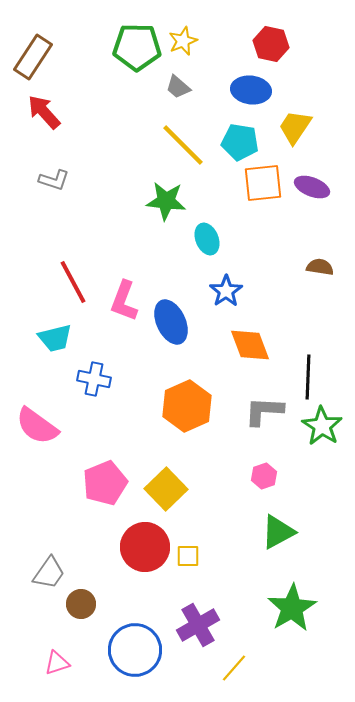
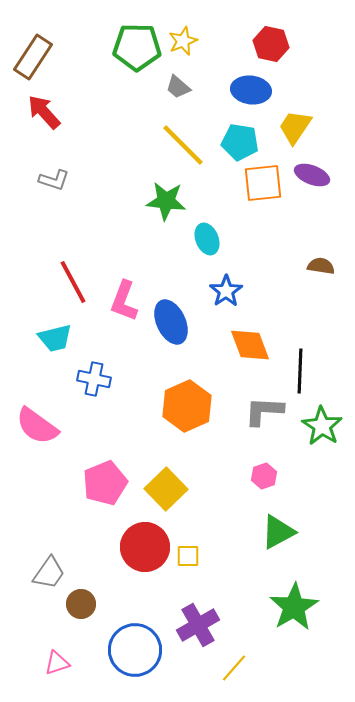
purple ellipse at (312, 187): moved 12 px up
brown semicircle at (320, 267): moved 1 px right, 1 px up
black line at (308, 377): moved 8 px left, 6 px up
green star at (292, 608): moved 2 px right, 1 px up
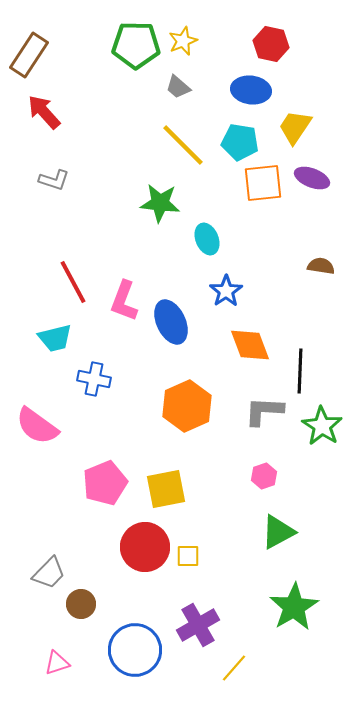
green pentagon at (137, 47): moved 1 px left, 2 px up
brown rectangle at (33, 57): moved 4 px left, 2 px up
purple ellipse at (312, 175): moved 3 px down
green star at (166, 201): moved 6 px left, 2 px down
yellow square at (166, 489): rotated 33 degrees clockwise
gray trapezoid at (49, 573): rotated 9 degrees clockwise
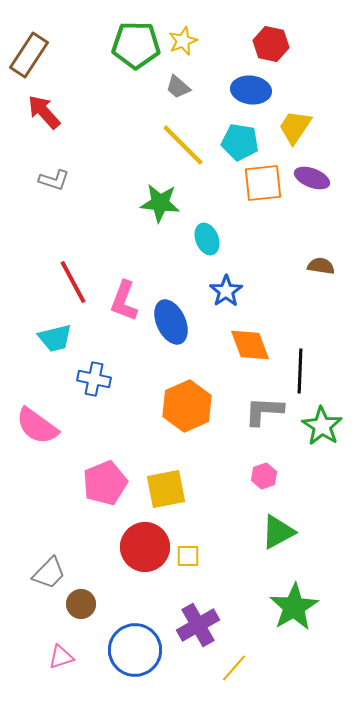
pink triangle at (57, 663): moved 4 px right, 6 px up
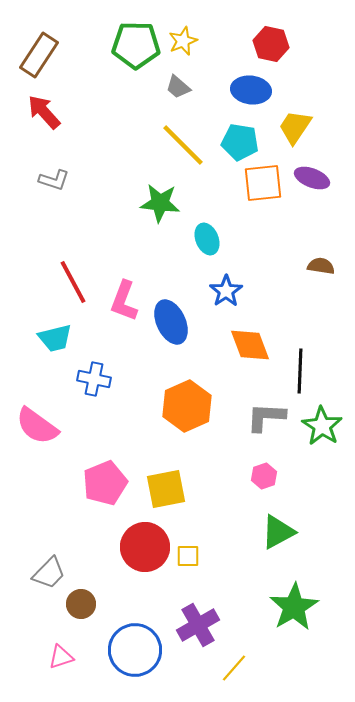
brown rectangle at (29, 55): moved 10 px right
gray L-shape at (264, 411): moved 2 px right, 6 px down
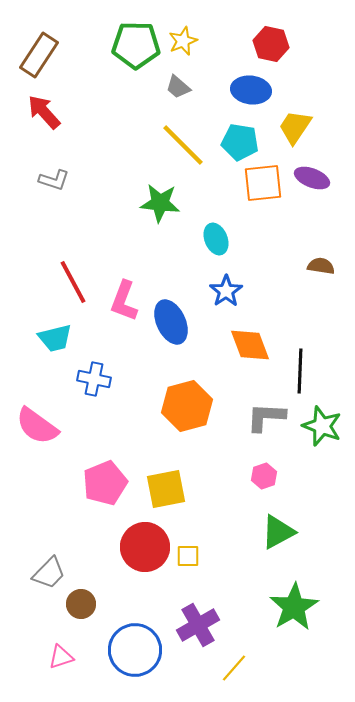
cyan ellipse at (207, 239): moved 9 px right
orange hexagon at (187, 406): rotated 9 degrees clockwise
green star at (322, 426): rotated 12 degrees counterclockwise
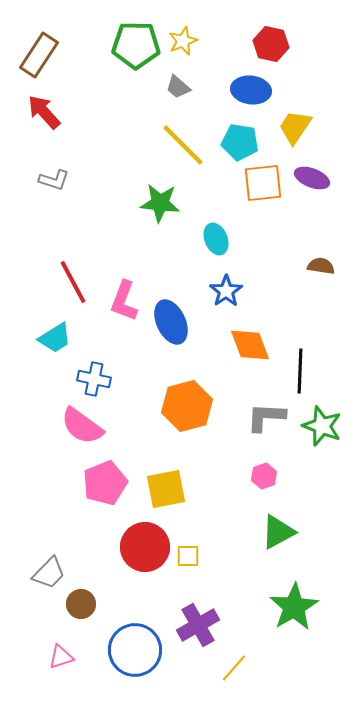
cyan trapezoid at (55, 338): rotated 18 degrees counterclockwise
pink semicircle at (37, 426): moved 45 px right
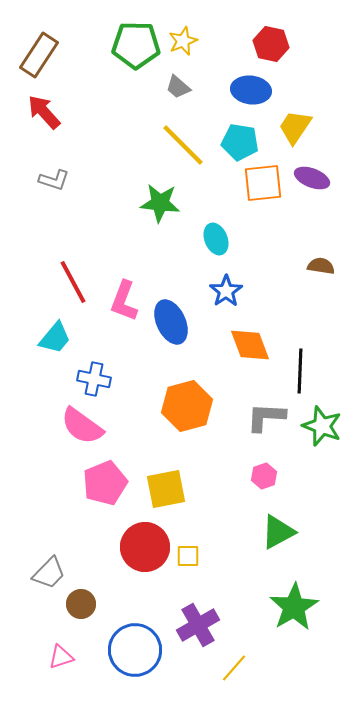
cyan trapezoid at (55, 338): rotated 18 degrees counterclockwise
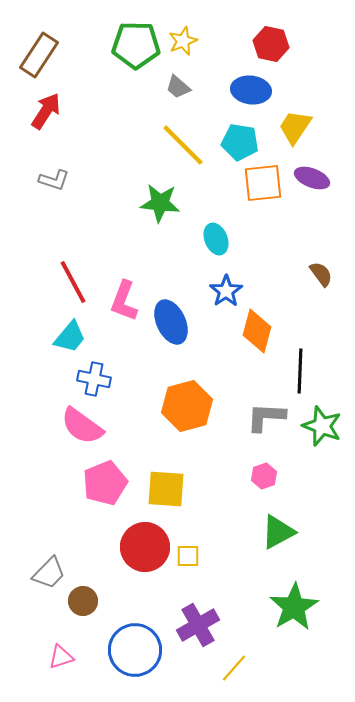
red arrow at (44, 112): moved 2 px right, 1 px up; rotated 75 degrees clockwise
brown semicircle at (321, 266): moved 8 px down; rotated 44 degrees clockwise
cyan trapezoid at (55, 338): moved 15 px right, 1 px up
orange diamond at (250, 345): moved 7 px right, 14 px up; rotated 36 degrees clockwise
yellow square at (166, 489): rotated 15 degrees clockwise
brown circle at (81, 604): moved 2 px right, 3 px up
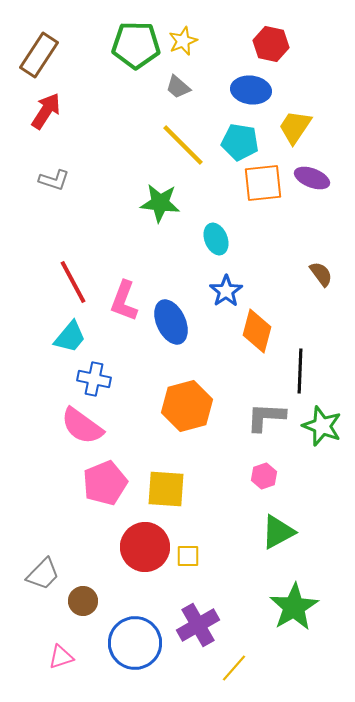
gray trapezoid at (49, 573): moved 6 px left, 1 px down
blue circle at (135, 650): moved 7 px up
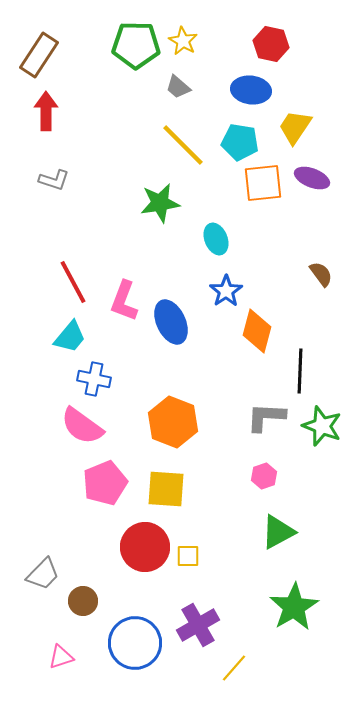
yellow star at (183, 41): rotated 20 degrees counterclockwise
red arrow at (46, 111): rotated 33 degrees counterclockwise
green star at (160, 203): rotated 15 degrees counterclockwise
orange hexagon at (187, 406): moved 14 px left, 16 px down; rotated 24 degrees counterclockwise
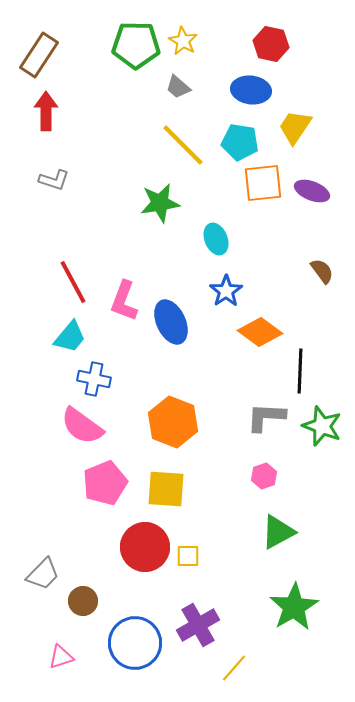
purple ellipse at (312, 178): moved 13 px down
brown semicircle at (321, 274): moved 1 px right, 3 px up
orange diamond at (257, 331): moved 3 px right, 1 px down; rotated 69 degrees counterclockwise
